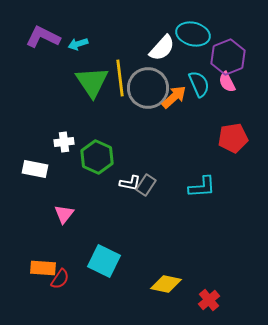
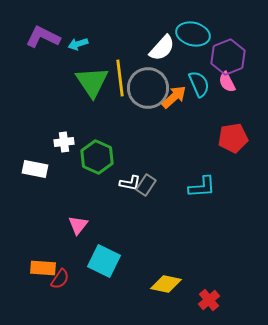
pink triangle: moved 14 px right, 11 px down
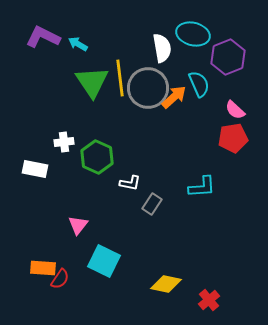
cyan arrow: rotated 48 degrees clockwise
white semicircle: rotated 52 degrees counterclockwise
pink semicircle: moved 8 px right, 28 px down; rotated 20 degrees counterclockwise
gray rectangle: moved 6 px right, 19 px down
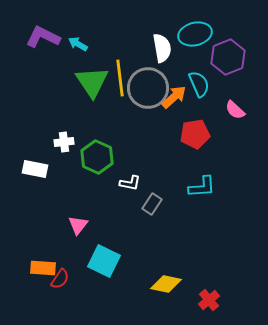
cyan ellipse: moved 2 px right; rotated 28 degrees counterclockwise
red pentagon: moved 38 px left, 4 px up
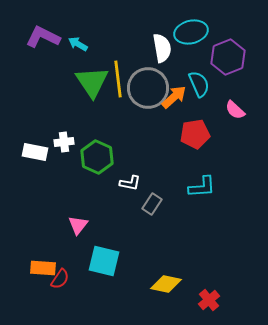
cyan ellipse: moved 4 px left, 2 px up
yellow line: moved 2 px left, 1 px down
white rectangle: moved 17 px up
cyan square: rotated 12 degrees counterclockwise
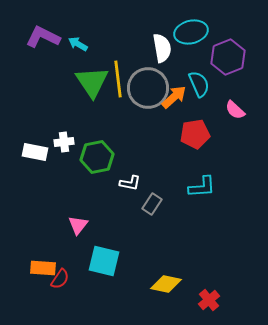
green hexagon: rotated 24 degrees clockwise
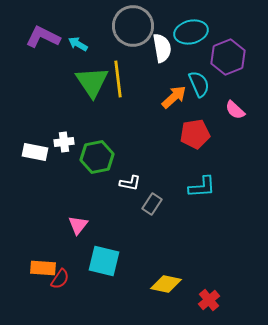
gray circle: moved 15 px left, 62 px up
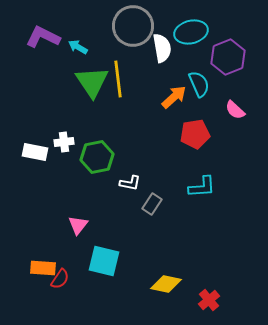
cyan arrow: moved 3 px down
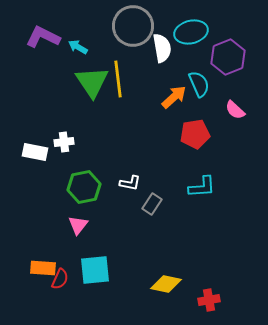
green hexagon: moved 13 px left, 30 px down
cyan square: moved 9 px left, 9 px down; rotated 20 degrees counterclockwise
red semicircle: rotated 10 degrees counterclockwise
red cross: rotated 30 degrees clockwise
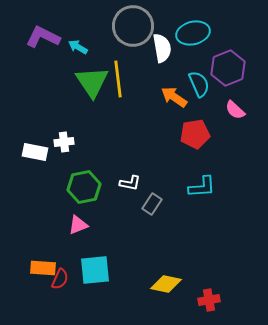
cyan ellipse: moved 2 px right, 1 px down
purple hexagon: moved 11 px down
orange arrow: rotated 104 degrees counterclockwise
pink triangle: rotated 30 degrees clockwise
